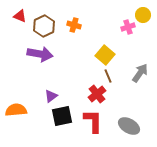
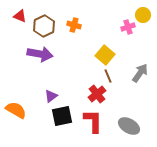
orange semicircle: rotated 35 degrees clockwise
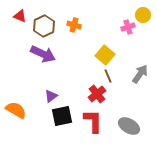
purple arrow: moved 3 px right; rotated 15 degrees clockwise
gray arrow: moved 1 px down
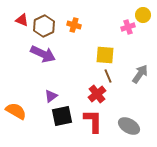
red triangle: moved 2 px right, 4 px down
yellow square: rotated 36 degrees counterclockwise
orange semicircle: moved 1 px down
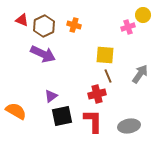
red cross: rotated 24 degrees clockwise
gray ellipse: rotated 40 degrees counterclockwise
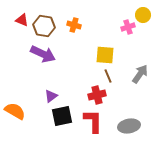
brown hexagon: rotated 25 degrees counterclockwise
red cross: moved 1 px down
orange semicircle: moved 1 px left
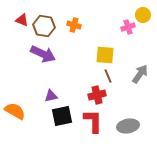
purple triangle: rotated 24 degrees clockwise
gray ellipse: moved 1 px left
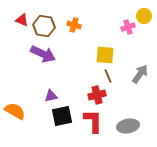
yellow circle: moved 1 px right, 1 px down
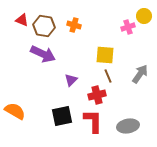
purple triangle: moved 20 px right, 16 px up; rotated 32 degrees counterclockwise
